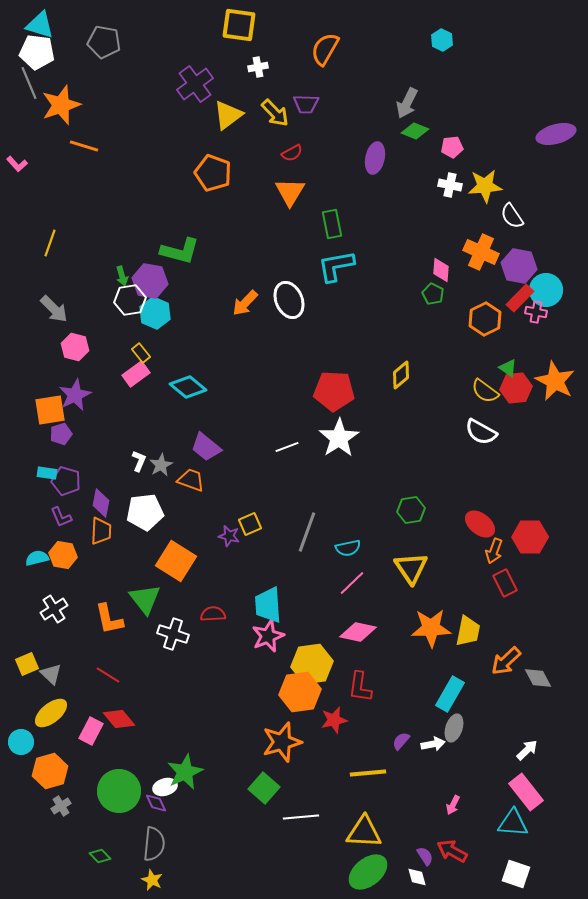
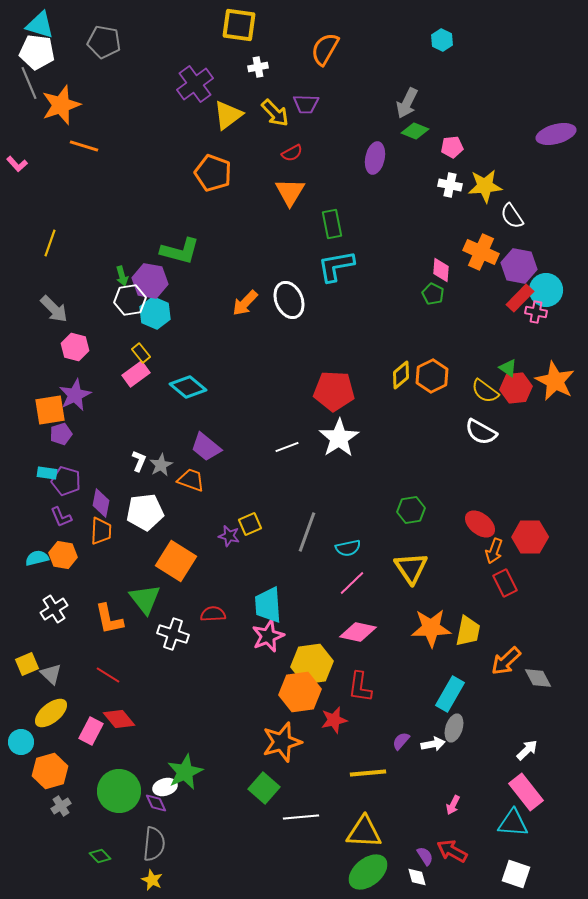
orange hexagon at (485, 319): moved 53 px left, 57 px down
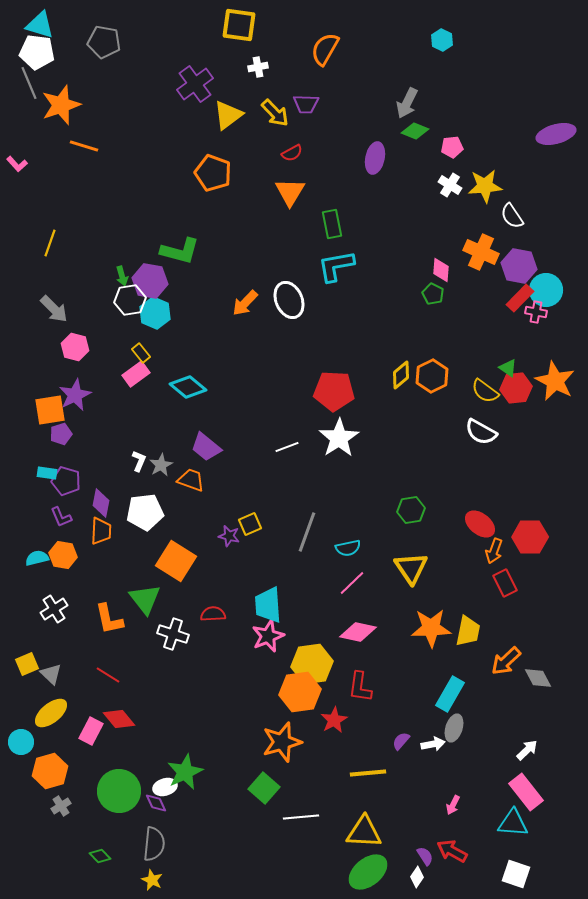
white cross at (450, 185): rotated 20 degrees clockwise
red star at (334, 720): rotated 16 degrees counterclockwise
white diamond at (417, 877): rotated 50 degrees clockwise
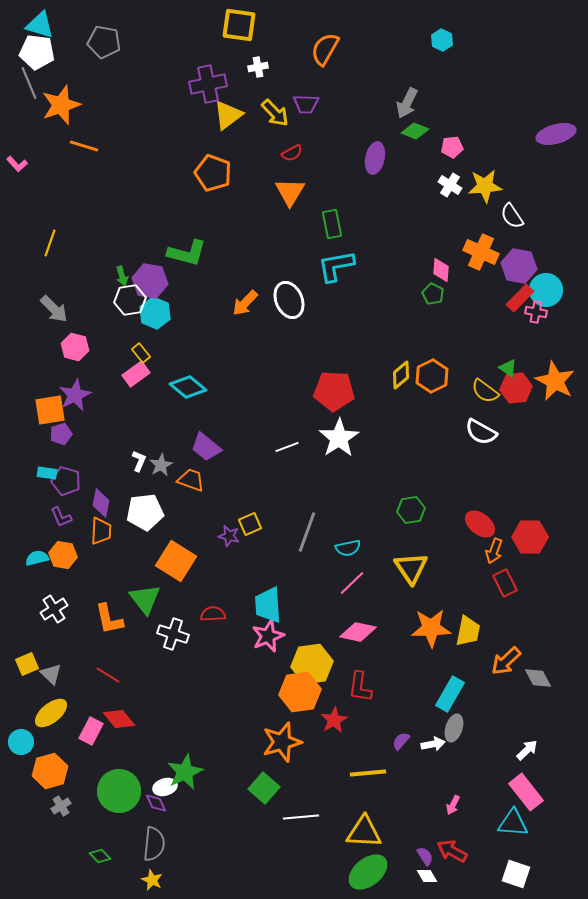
purple cross at (195, 84): moved 13 px right; rotated 24 degrees clockwise
green L-shape at (180, 251): moved 7 px right, 2 px down
white diamond at (417, 877): moved 10 px right, 1 px up; rotated 65 degrees counterclockwise
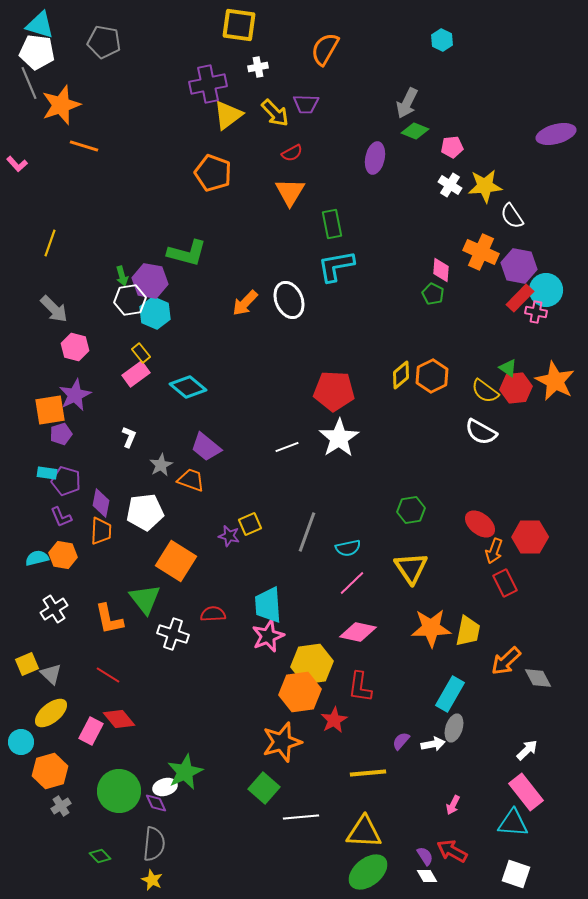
white L-shape at (139, 461): moved 10 px left, 24 px up
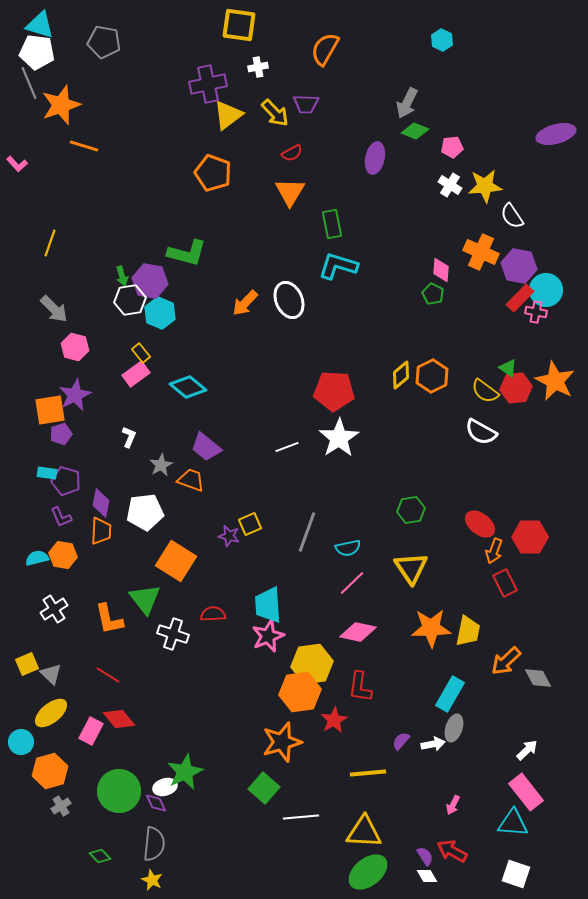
cyan L-shape at (336, 266): moved 2 px right; rotated 27 degrees clockwise
cyan hexagon at (155, 313): moved 5 px right
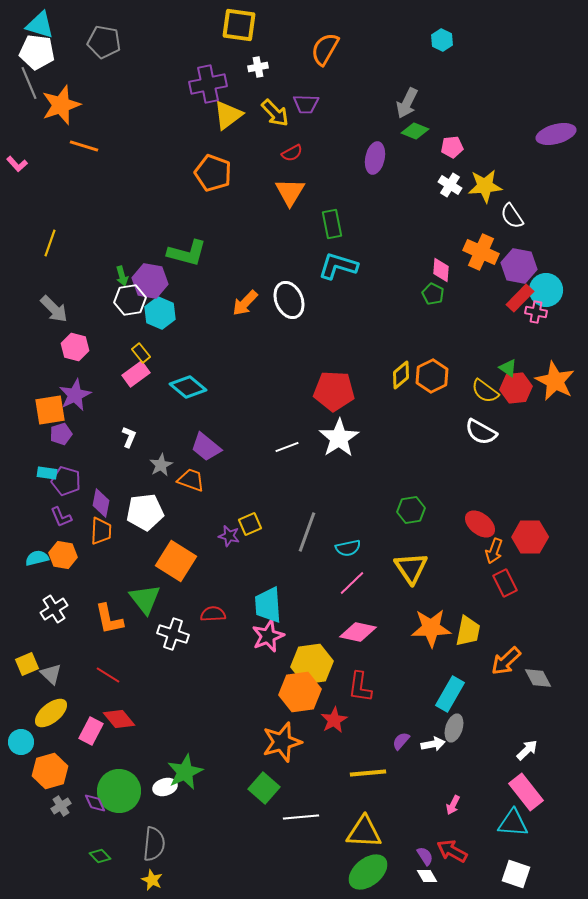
purple diamond at (156, 803): moved 61 px left
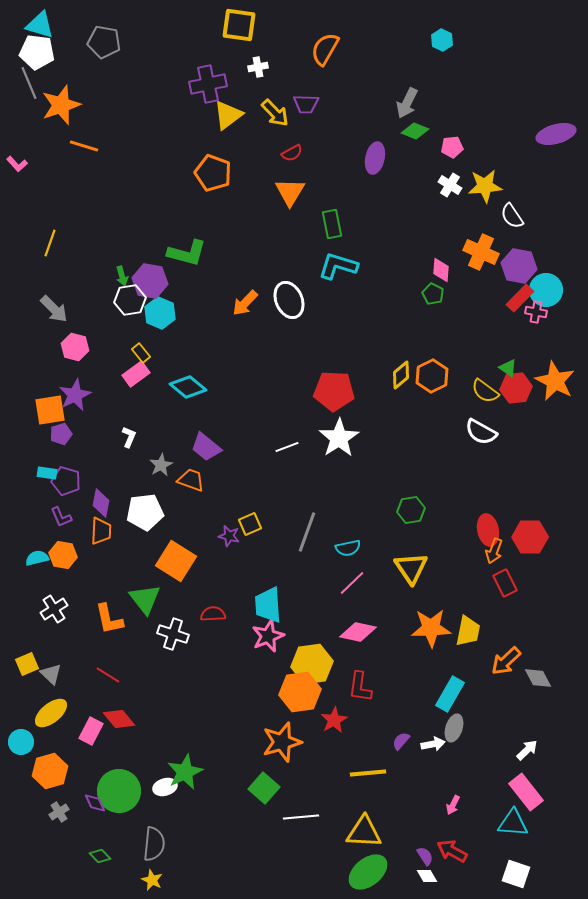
red ellipse at (480, 524): moved 8 px right, 6 px down; rotated 40 degrees clockwise
gray cross at (61, 806): moved 2 px left, 6 px down
